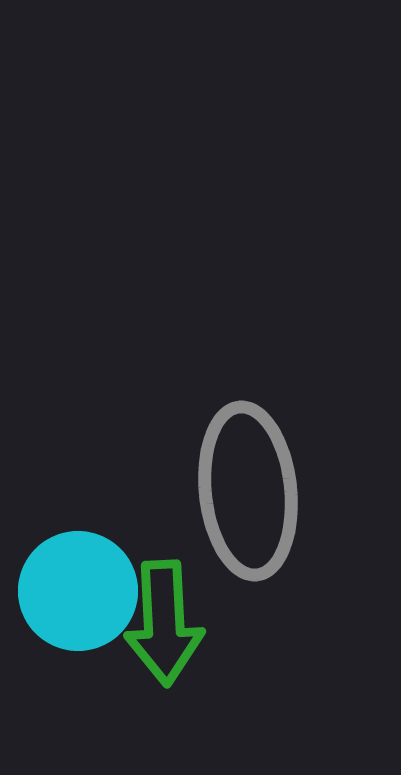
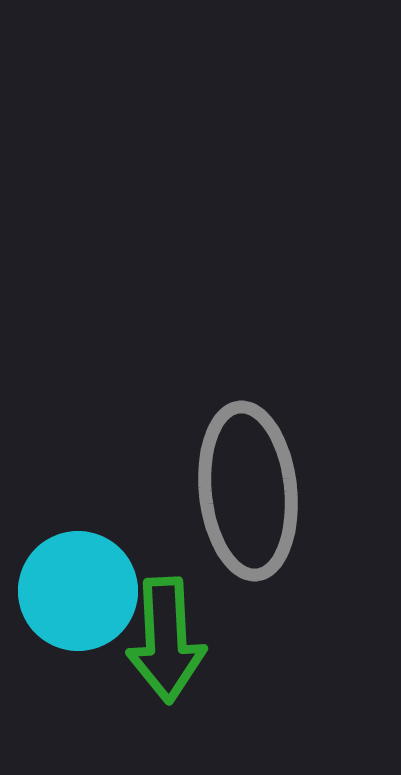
green arrow: moved 2 px right, 17 px down
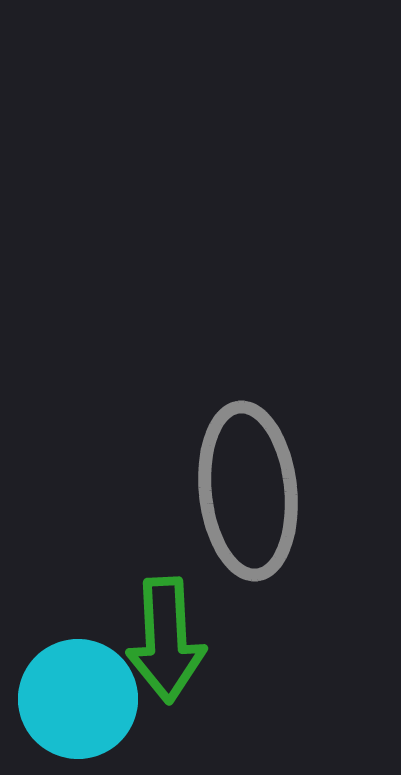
cyan circle: moved 108 px down
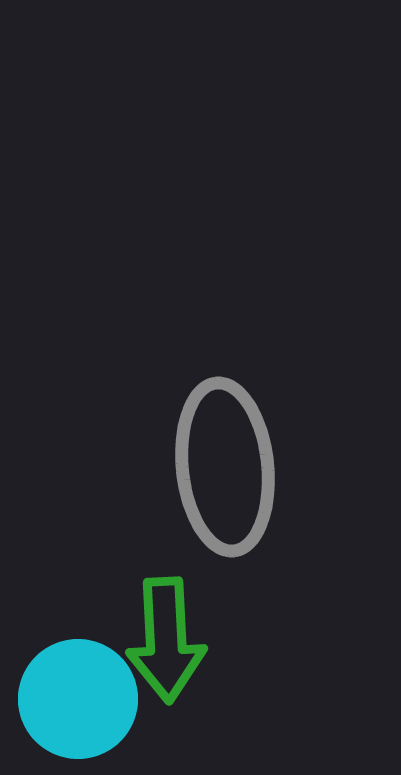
gray ellipse: moved 23 px left, 24 px up
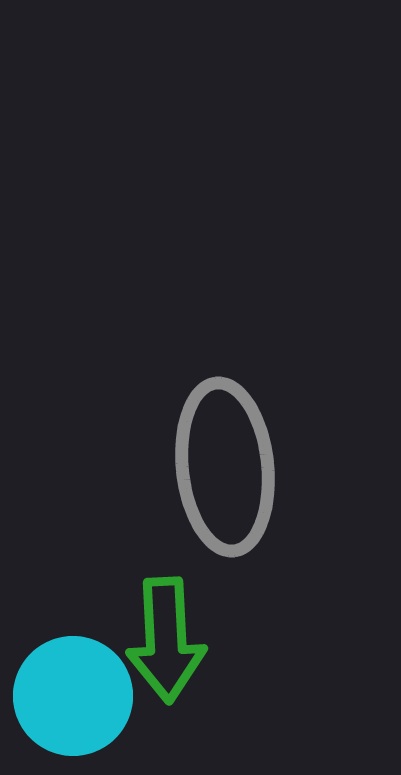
cyan circle: moved 5 px left, 3 px up
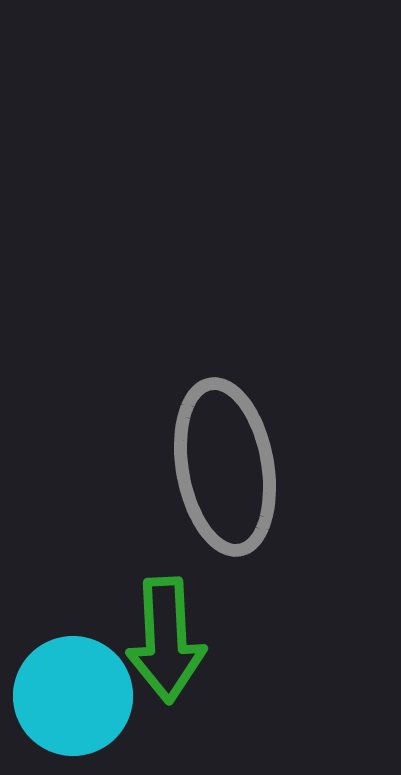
gray ellipse: rotated 4 degrees counterclockwise
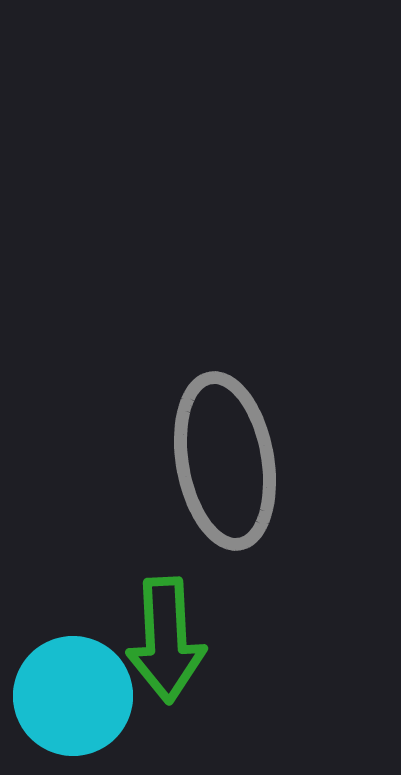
gray ellipse: moved 6 px up
